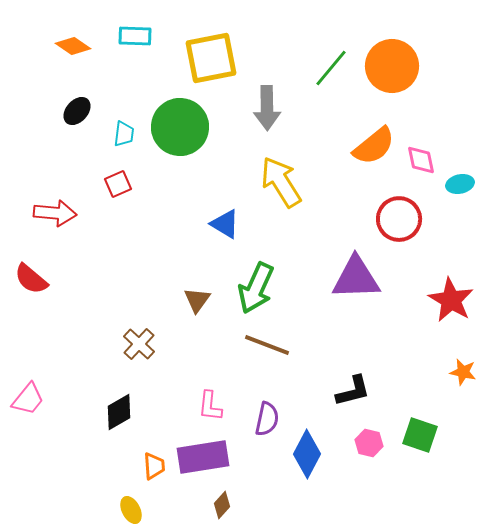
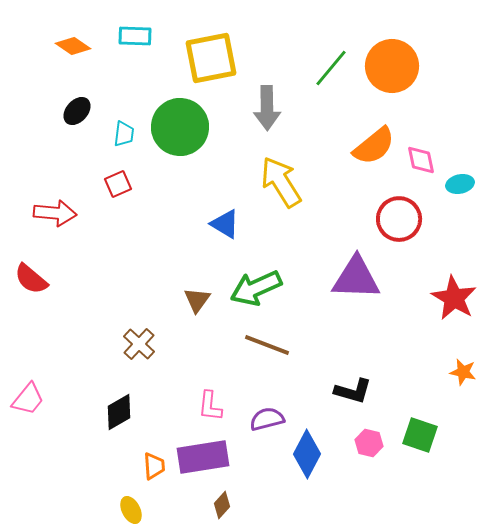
purple triangle: rotated 4 degrees clockwise
green arrow: rotated 42 degrees clockwise
red star: moved 3 px right, 2 px up
black L-shape: rotated 30 degrees clockwise
purple semicircle: rotated 116 degrees counterclockwise
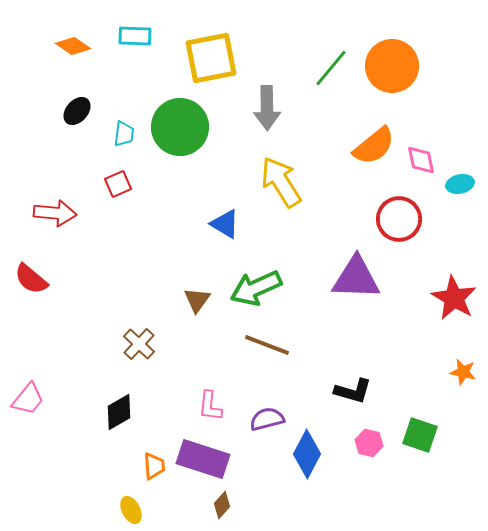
purple rectangle: moved 2 px down; rotated 27 degrees clockwise
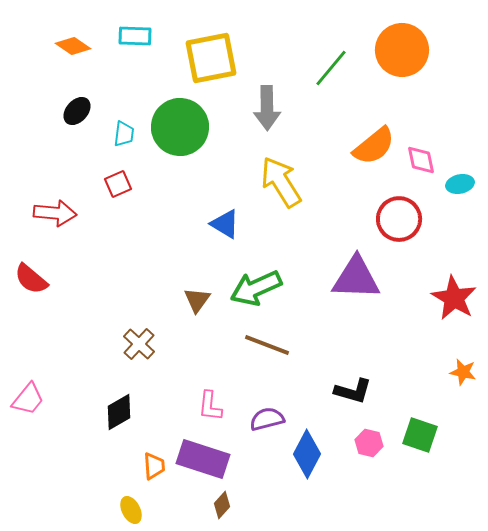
orange circle: moved 10 px right, 16 px up
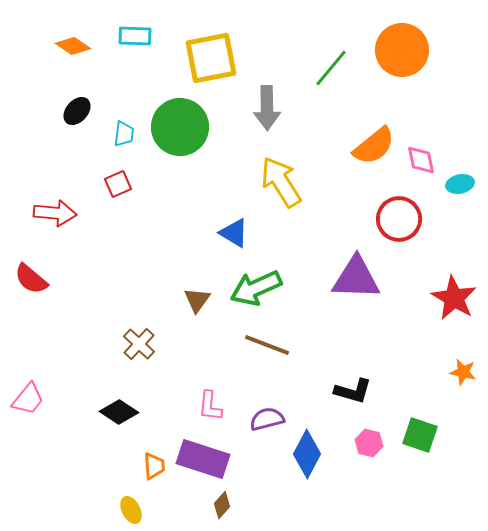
blue triangle: moved 9 px right, 9 px down
black diamond: rotated 63 degrees clockwise
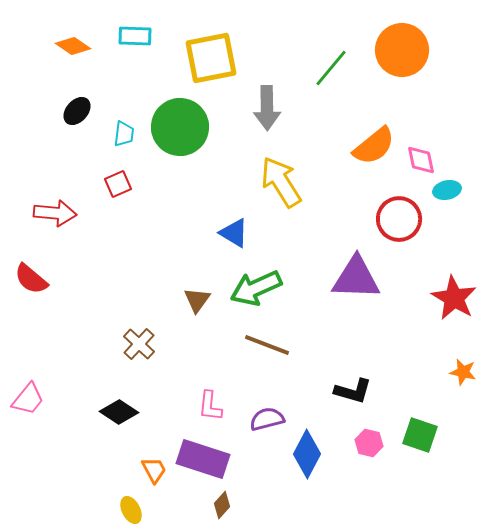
cyan ellipse: moved 13 px left, 6 px down
orange trapezoid: moved 4 px down; rotated 24 degrees counterclockwise
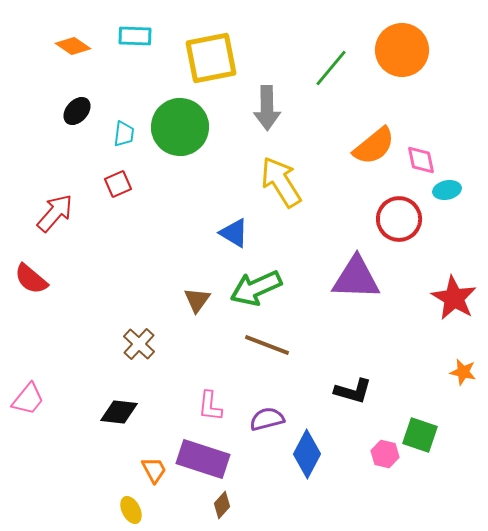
red arrow: rotated 54 degrees counterclockwise
black diamond: rotated 27 degrees counterclockwise
pink hexagon: moved 16 px right, 11 px down
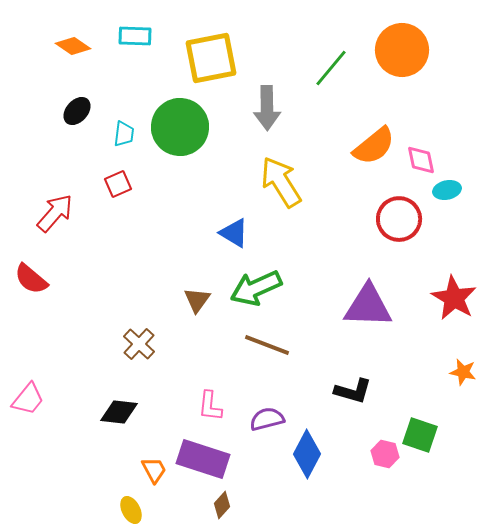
purple triangle: moved 12 px right, 28 px down
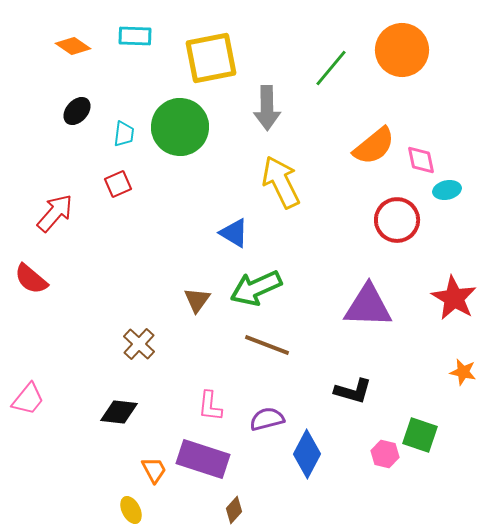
yellow arrow: rotated 6 degrees clockwise
red circle: moved 2 px left, 1 px down
brown diamond: moved 12 px right, 5 px down
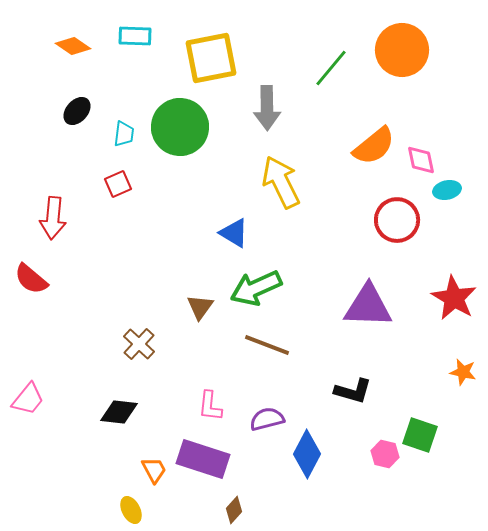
red arrow: moved 2 px left, 5 px down; rotated 144 degrees clockwise
brown triangle: moved 3 px right, 7 px down
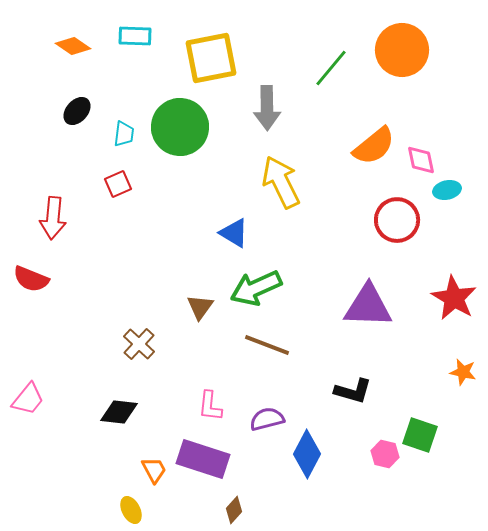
red semicircle: rotated 18 degrees counterclockwise
